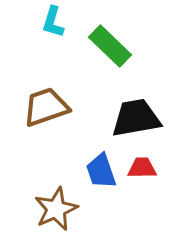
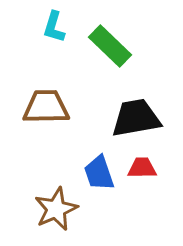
cyan L-shape: moved 1 px right, 5 px down
brown trapezoid: rotated 18 degrees clockwise
blue trapezoid: moved 2 px left, 2 px down
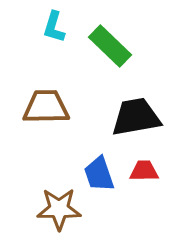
black trapezoid: moved 1 px up
red trapezoid: moved 2 px right, 3 px down
blue trapezoid: moved 1 px down
brown star: moved 3 px right; rotated 24 degrees clockwise
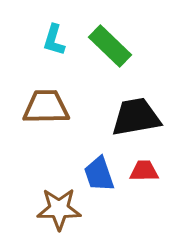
cyan L-shape: moved 13 px down
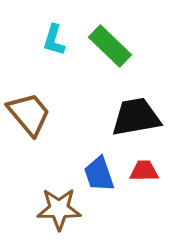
brown trapezoid: moved 17 px left, 7 px down; rotated 51 degrees clockwise
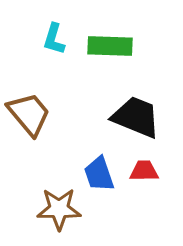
cyan L-shape: moved 1 px up
green rectangle: rotated 42 degrees counterclockwise
black trapezoid: rotated 32 degrees clockwise
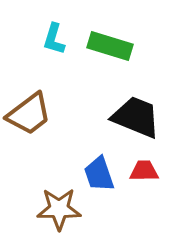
green rectangle: rotated 15 degrees clockwise
brown trapezoid: rotated 93 degrees clockwise
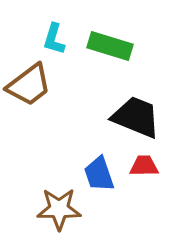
brown trapezoid: moved 29 px up
red trapezoid: moved 5 px up
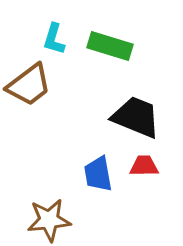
blue trapezoid: moved 1 px left; rotated 9 degrees clockwise
brown star: moved 10 px left, 11 px down; rotated 6 degrees counterclockwise
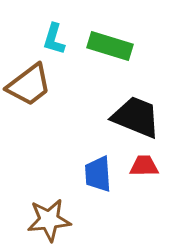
blue trapezoid: rotated 6 degrees clockwise
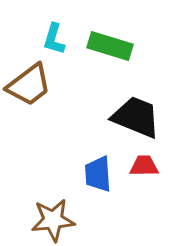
brown star: moved 4 px right
